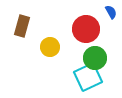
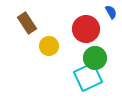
brown rectangle: moved 5 px right, 3 px up; rotated 50 degrees counterclockwise
yellow circle: moved 1 px left, 1 px up
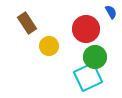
green circle: moved 1 px up
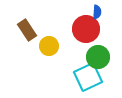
blue semicircle: moved 14 px left; rotated 32 degrees clockwise
brown rectangle: moved 7 px down
green circle: moved 3 px right
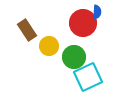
red circle: moved 3 px left, 6 px up
green circle: moved 24 px left
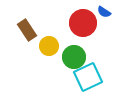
blue semicircle: moved 7 px right; rotated 120 degrees clockwise
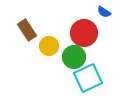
red circle: moved 1 px right, 10 px down
cyan square: moved 1 px down
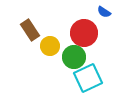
brown rectangle: moved 3 px right
yellow circle: moved 1 px right
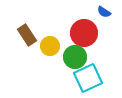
brown rectangle: moved 3 px left, 5 px down
green circle: moved 1 px right
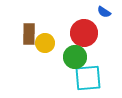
brown rectangle: moved 2 px right, 1 px up; rotated 35 degrees clockwise
yellow circle: moved 5 px left, 3 px up
cyan square: rotated 20 degrees clockwise
